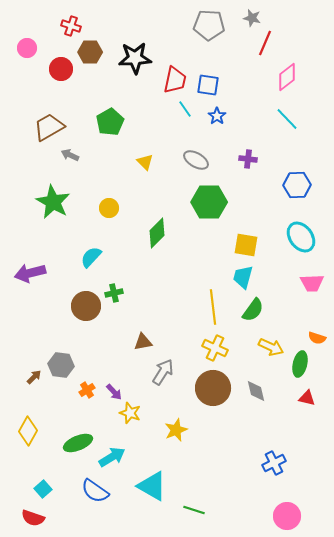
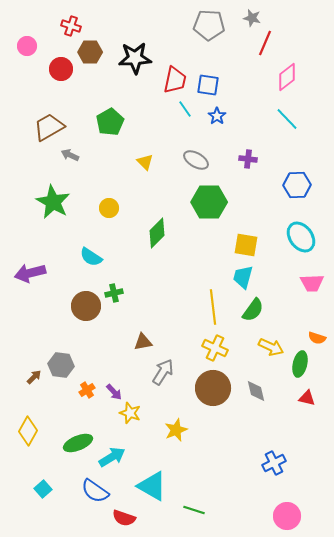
pink circle at (27, 48): moved 2 px up
cyan semicircle at (91, 257): rotated 100 degrees counterclockwise
red semicircle at (33, 518): moved 91 px right
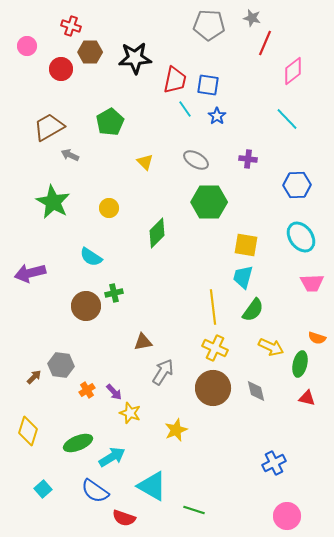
pink diamond at (287, 77): moved 6 px right, 6 px up
yellow diamond at (28, 431): rotated 12 degrees counterclockwise
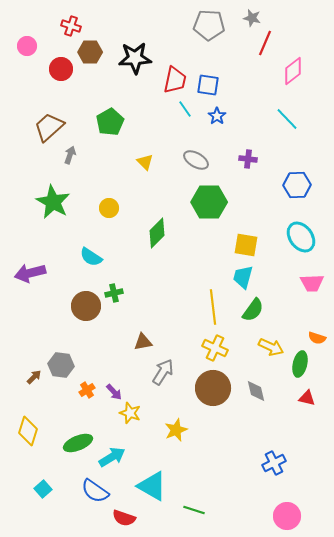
brown trapezoid at (49, 127): rotated 12 degrees counterclockwise
gray arrow at (70, 155): rotated 84 degrees clockwise
